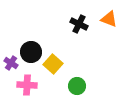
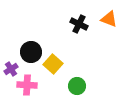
purple cross: moved 6 px down; rotated 24 degrees clockwise
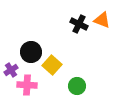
orange triangle: moved 7 px left, 1 px down
yellow square: moved 1 px left, 1 px down
purple cross: moved 1 px down
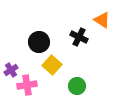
orange triangle: rotated 12 degrees clockwise
black cross: moved 13 px down
black circle: moved 8 px right, 10 px up
pink cross: rotated 12 degrees counterclockwise
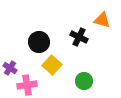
orange triangle: rotated 18 degrees counterclockwise
purple cross: moved 1 px left, 2 px up; rotated 24 degrees counterclockwise
green circle: moved 7 px right, 5 px up
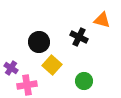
purple cross: moved 1 px right
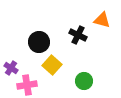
black cross: moved 1 px left, 2 px up
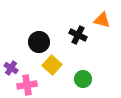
green circle: moved 1 px left, 2 px up
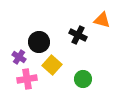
purple cross: moved 8 px right, 11 px up
pink cross: moved 6 px up
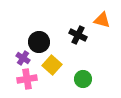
purple cross: moved 4 px right, 1 px down
